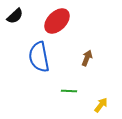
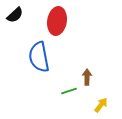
black semicircle: moved 1 px up
red ellipse: rotated 36 degrees counterclockwise
brown arrow: moved 19 px down; rotated 21 degrees counterclockwise
green line: rotated 21 degrees counterclockwise
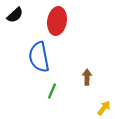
green line: moved 17 px left; rotated 49 degrees counterclockwise
yellow arrow: moved 3 px right, 3 px down
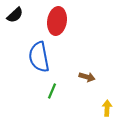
brown arrow: rotated 105 degrees clockwise
yellow arrow: moved 3 px right; rotated 35 degrees counterclockwise
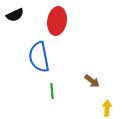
black semicircle: rotated 18 degrees clockwise
brown arrow: moved 5 px right, 4 px down; rotated 21 degrees clockwise
green line: rotated 28 degrees counterclockwise
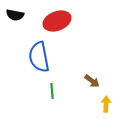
black semicircle: rotated 36 degrees clockwise
red ellipse: rotated 60 degrees clockwise
yellow arrow: moved 1 px left, 4 px up
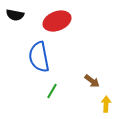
green line: rotated 35 degrees clockwise
